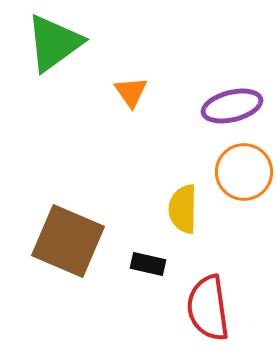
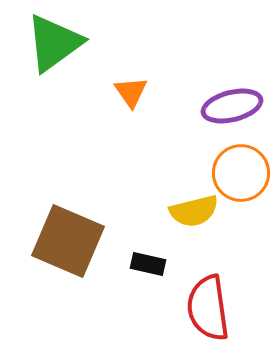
orange circle: moved 3 px left, 1 px down
yellow semicircle: moved 11 px right, 2 px down; rotated 105 degrees counterclockwise
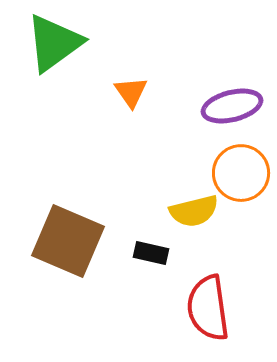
black rectangle: moved 3 px right, 11 px up
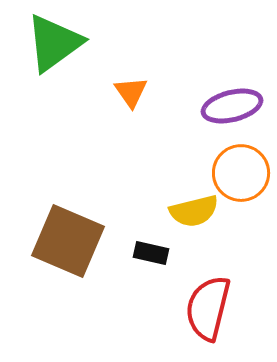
red semicircle: rotated 22 degrees clockwise
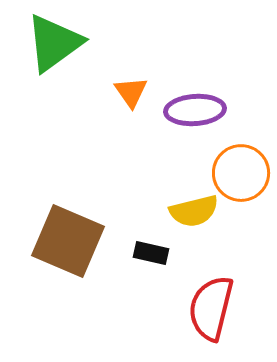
purple ellipse: moved 37 px left, 4 px down; rotated 10 degrees clockwise
red semicircle: moved 3 px right
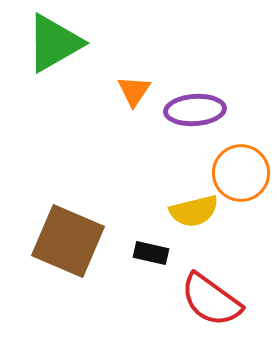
green triangle: rotated 6 degrees clockwise
orange triangle: moved 3 px right, 1 px up; rotated 9 degrees clockwise
red semicircle: moved 8 px up; rotated 68 degrees counterclockwise
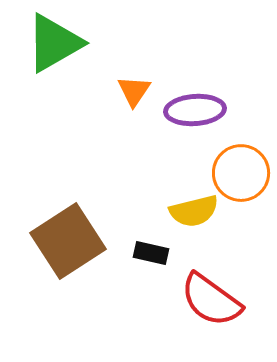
brown square: rotated 34 degrees clockwise
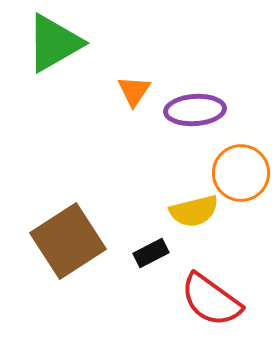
black rectangle: rotated 40 degrees counterclockwise
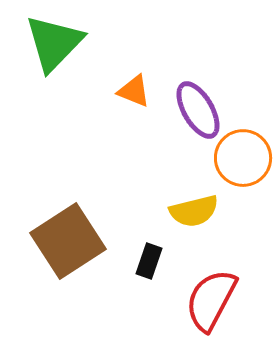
green triangle: rotated 16 degrees counterclockwise
orange triangle: rotated 42 degrees counterclockwise
purple ellipse: moved 3 px right; rotated 64 degrees clockwise
orange circle: moved 2 px right, 15 px up
black rectangle: moved 2 px left, 8 px down; rotated 44 degrees counterclockwise
red semicircle: rotated 82 degrees clockwise
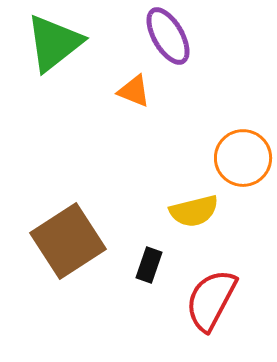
green triangle: rotated 8 degrees clockwise
purple ellipse: moved 30 px left, 74 px up
black rectangle: moved 4 px down
